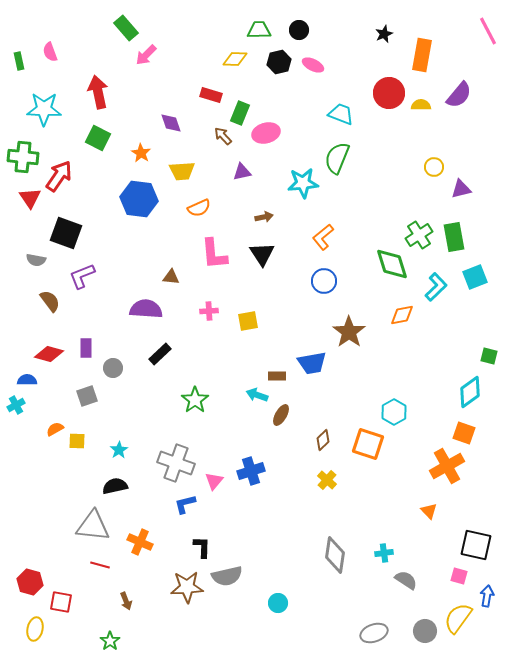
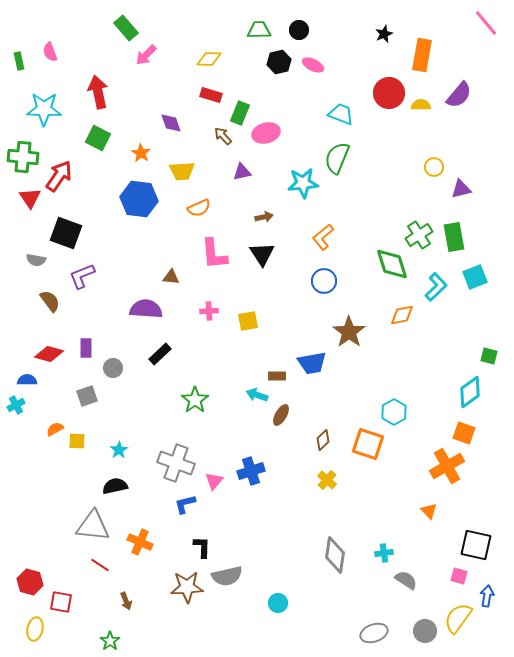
pink line at (488, 31): moved 2 px left, 8 px up; rotated 12 degrees counterclockwise
yellow diamond at (235, 59): moved 26 px left
red line at (100, 565): rotated 18 degrees clockwise
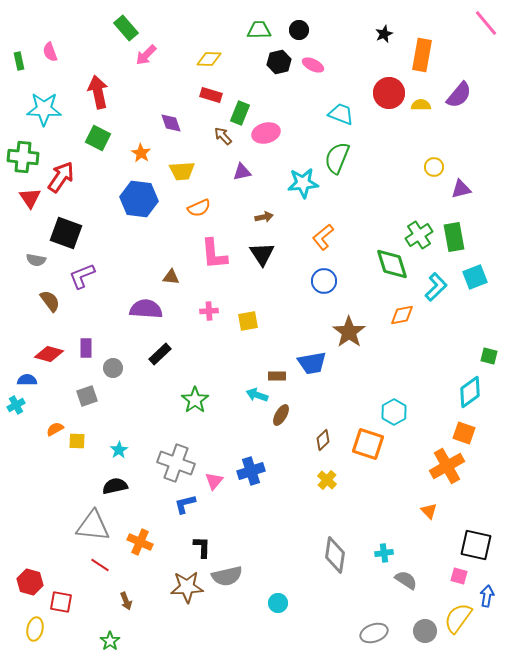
red arrow at (59, 176): moved 2 px right, 1 px down
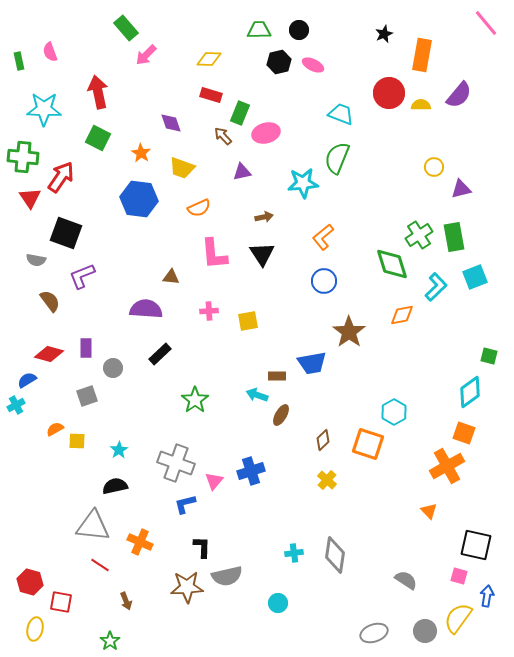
yellow trapezoid at (182, 171): moved 3 px up; rotated 24 degrees clockwise
blue semicircle at (27, 380): rotated 30 degrees counterclockwise
cyan cross at (384, 553): moved 90 px left
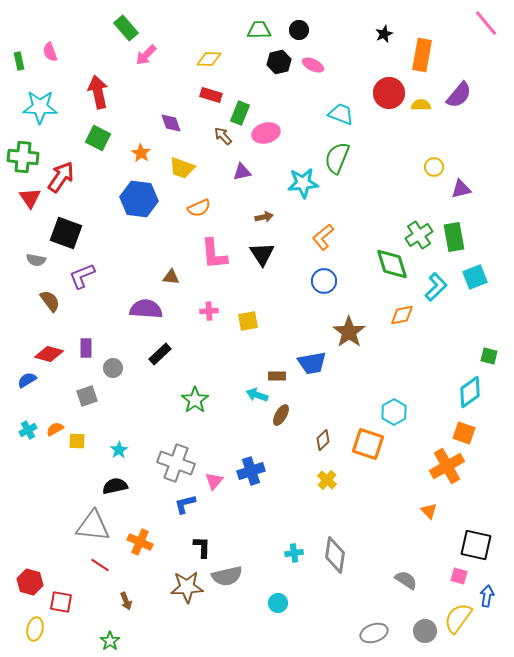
cyan star at (44, 109): moved 4 px left, 2 px up
cyan cross at (16, 405): moved 12 px right, 25 px down
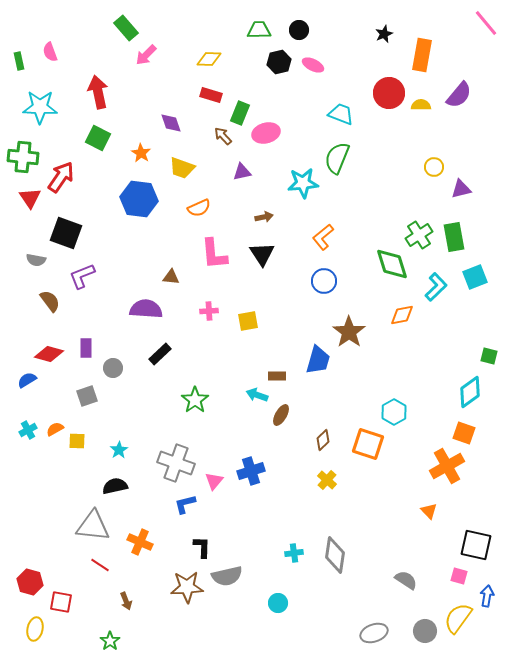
blue trapezoid at (312, 363): moved 6 px right, 3 px up; rotated 64 degrees counterclockwise
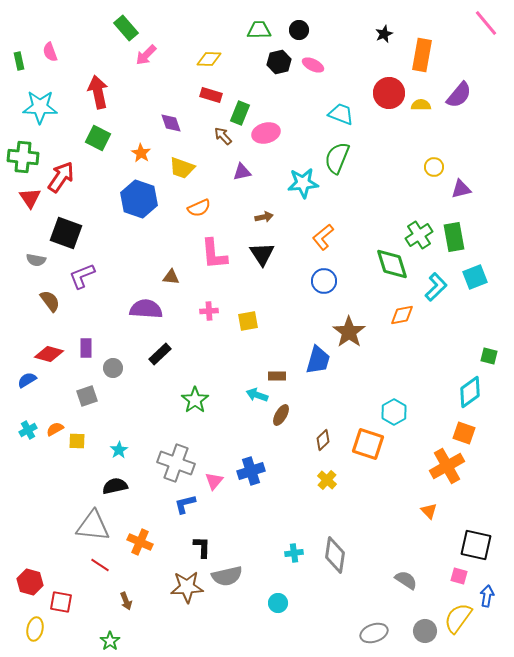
blue hexagon at (139, 199): rotated 12 degrees clockwise
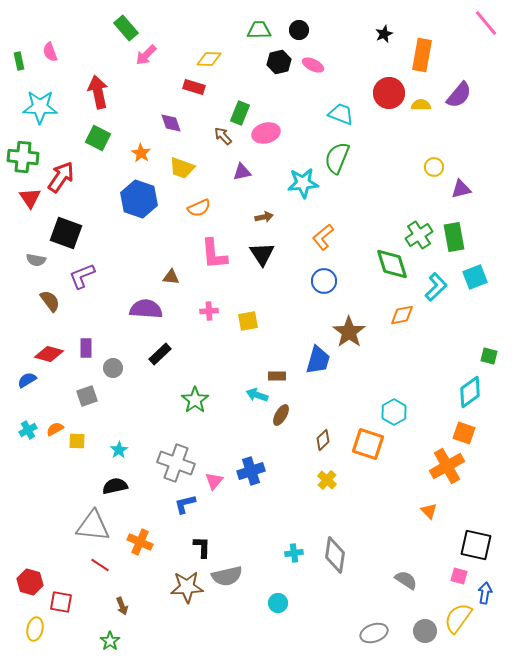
red rectangle at (211, 95): moved 17 px left, 8 px up
blue arrow at (487, 596): moved 2 px left, 3 px up
brown arrow at (126, 601): moved 4 px left, 5 px down
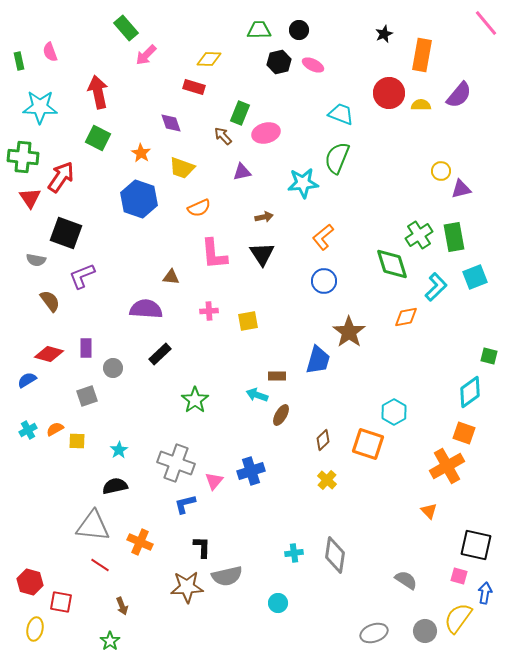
yellow circle at (434, 167): moved 7 px right, 4 px down
orange diamond at (402, 315): moved 4 px right, 2 px down
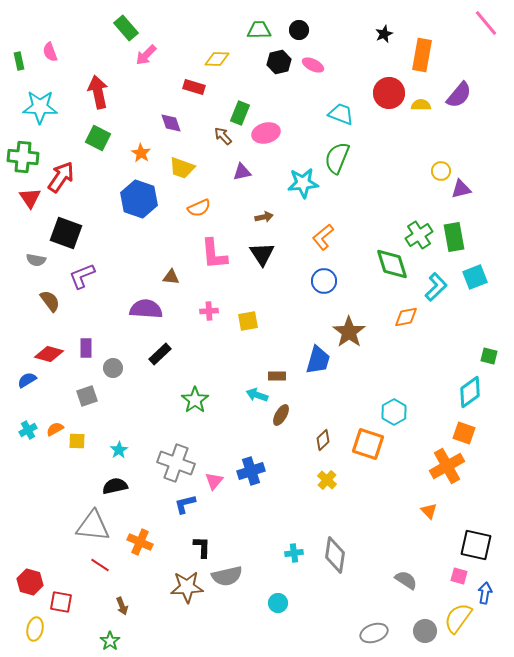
yellow diamond at (209, 59): moved 8 px right
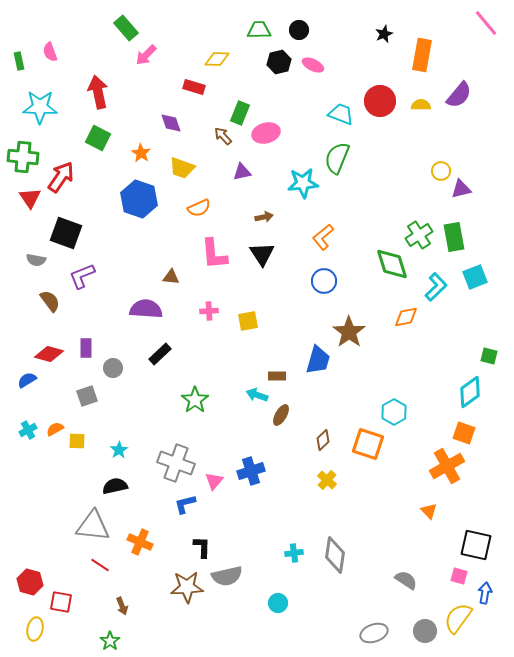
red circle at (389, 93): moved 9 px left, 8 px down
